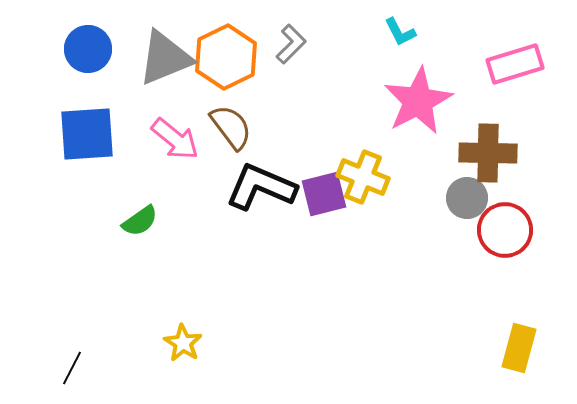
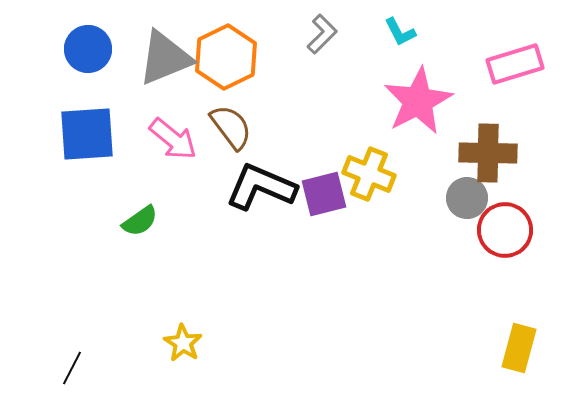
gray L-shape: moved 31 px right, 10 px up
pink arrow: moved 2 px left
yellow cross: moved 6 px right, 3 px up
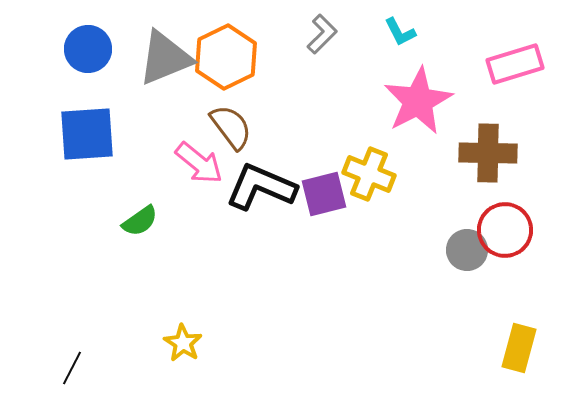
pink arrow: moved 26 px right, 24 px down
gray circle: moved 52 px down
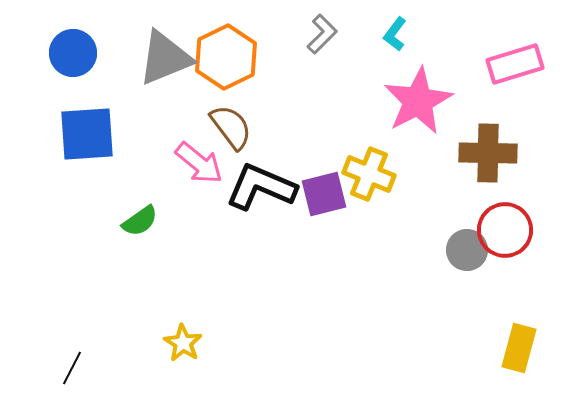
cyan L-shape: moved 5 px left, 2 px down; rotated 64 degrees clockwise
blue circle: moved 15 px left, 4 px down
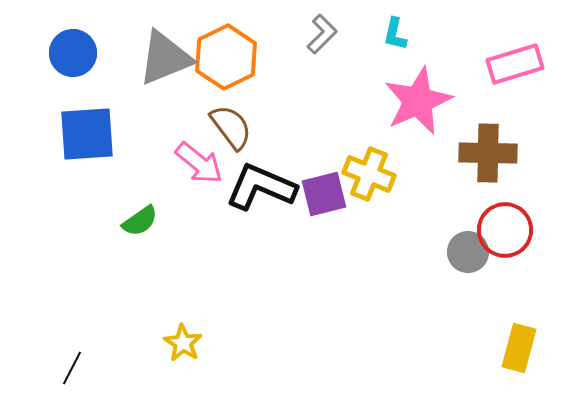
cyan L-shape: rotated 24 degrees counterclockwise
pink star: rotated 4 degrees clockwise
gray circle: moved 1 px right, 2 px down
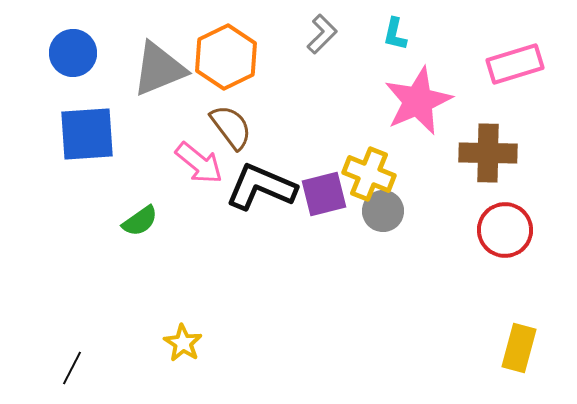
gray triangle: moved 6 px left, 11 px down
gray circle: moved 85 px left, 41 px up
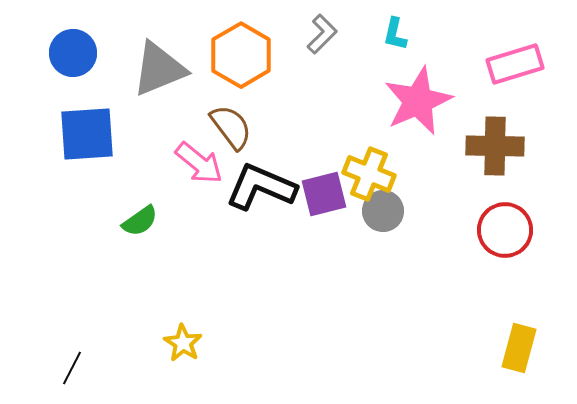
orange hexagon: moved 15 px right, 2 px up; rotated 4 degrees counterclockwise
brown cross: moved 7 px right, 7 px up
